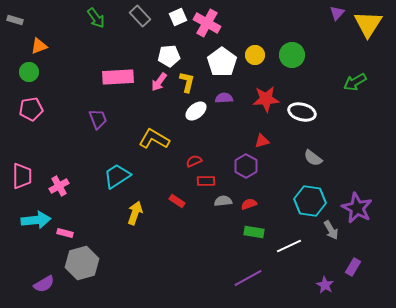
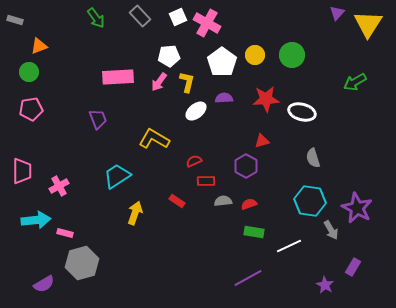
gray semicircle at (313, 158): rotated 36 degrees clockwise
pink trapezoid at (22, 176): moved 5 px up
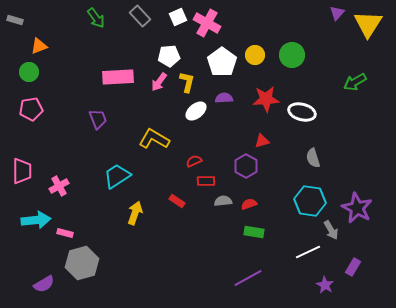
white line at (289, 246): moved 19 px right, 6 px down
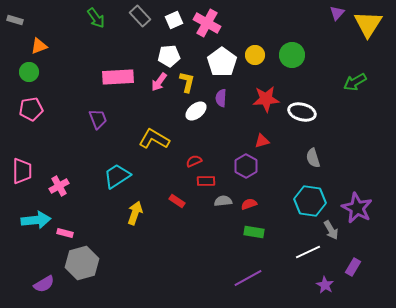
white square at (178, 17): moved 4 px left, 3 px down
purple semicircle at (224, 98): moved 3 px left; rotated 84 degrees counterclockwise
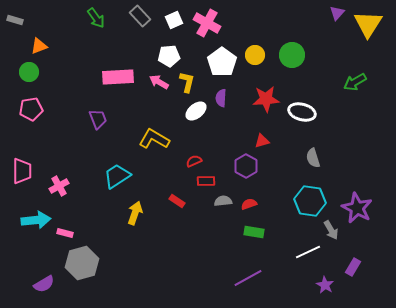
pink arrow at (159, 82): rotated 84 degrees clockwise
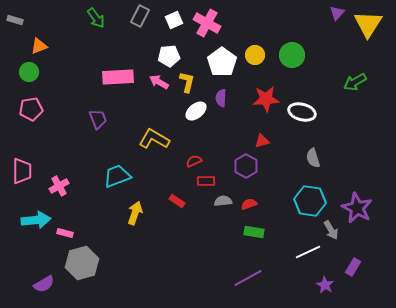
gray rectangle at (140, 16): rotated 70 degrees clockwise
cyan trapezoid at (117, 176): rotated 12 degrees clockwise
